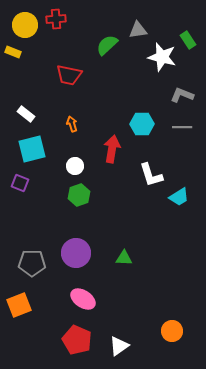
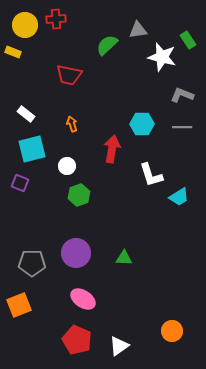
white circle: moved 8 px left
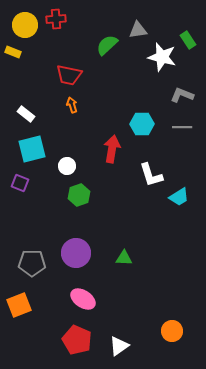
orange arrow: moved 19 px up
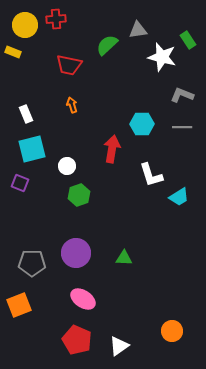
red trapezoid: moved 10 px up
white rectangle: rotated 30 degrees clockwise
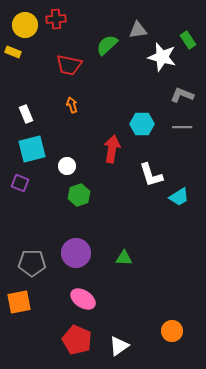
orange square: moved 3 px up; rotated 10 degrees clockwise
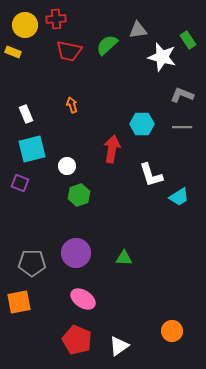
red trapezoid: moved 14 px up
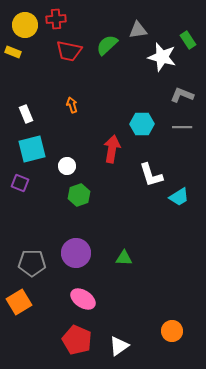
orange square: rotated 20 degrees counterclockwise
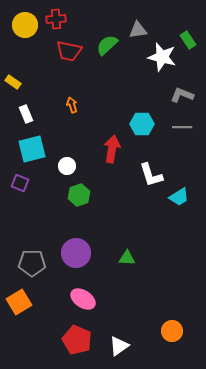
yellow rectangle: moved 30 px down; rotated 14 degrees clockwise
green triangle: moved 3 px right
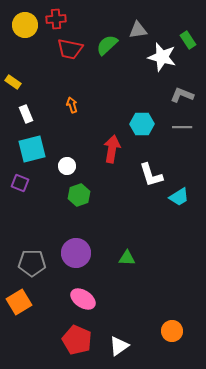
red trapezoid: moved 1 px right, 2 px up
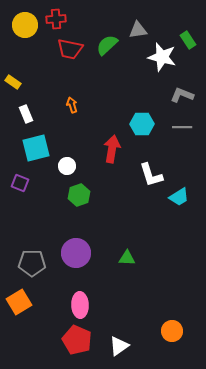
cyan square: moved 4 px right, 1 px up
pink ellipse: moved 3 px left, 6 px down; rotated 55 degrees clockwise
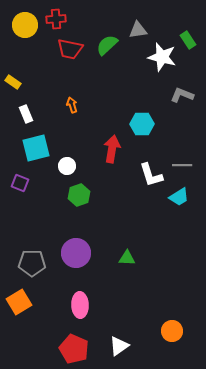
gray line: moved 38 px down
red pentagon: moved 3 px left, 9 px down
